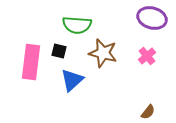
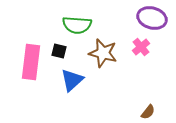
pink cross: moved 6 px left, 9 px up
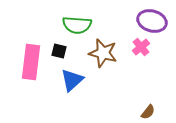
purple ellipse: moved 3 px down
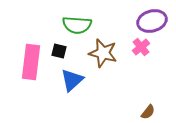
purple ellipse: rotated 32 degrees counterclockwise
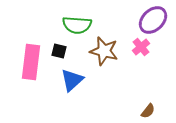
purple ellipse: moved 1 px right, 1 px up; rotated 28 degrees counterclockwise
brown star: moved 1 px right, 2 px up
brown semicircle: moved 1 px up
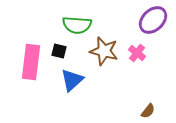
pink cross: moved 4 px left, 6 px down; rotated 12 degrees counterclockwise
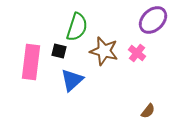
green semicircle: moved 2 px down; rotated 76 degrees counterclockwise
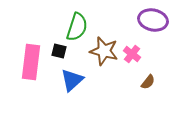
purple ellipse: rotated 56 degrees clockwise
pink cross: moved 5 px left, 1 px down
brown semicircle: moved 29 px up
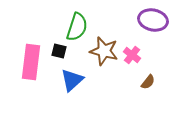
pink cross: moved 1 px down
